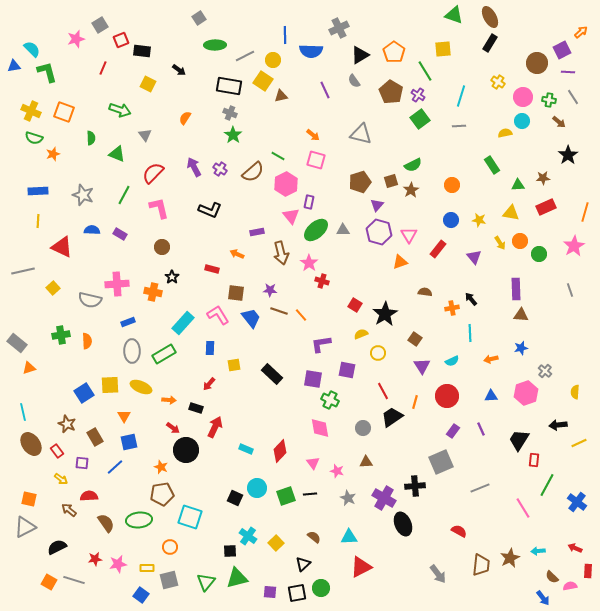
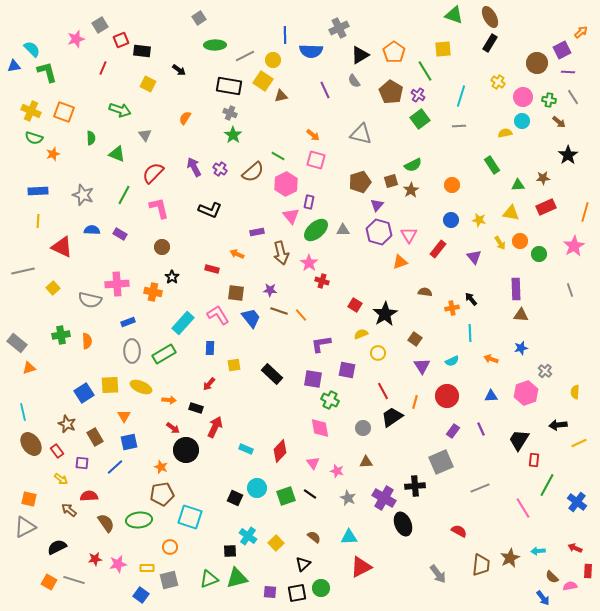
orange arrow at (491, 359): rotated 32 degrees clockwise
black line at (310, 494): rotated 40 degrees clockwise
green triangle at (206, 582): moved 3 px right, 3 px up; rotated 30 degrees clockwise
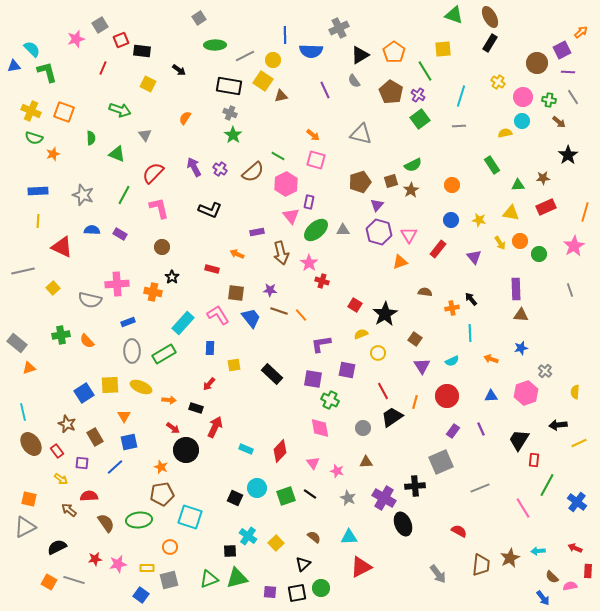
orange semicircle at (87, 341): rotated 140 degrees clockwise
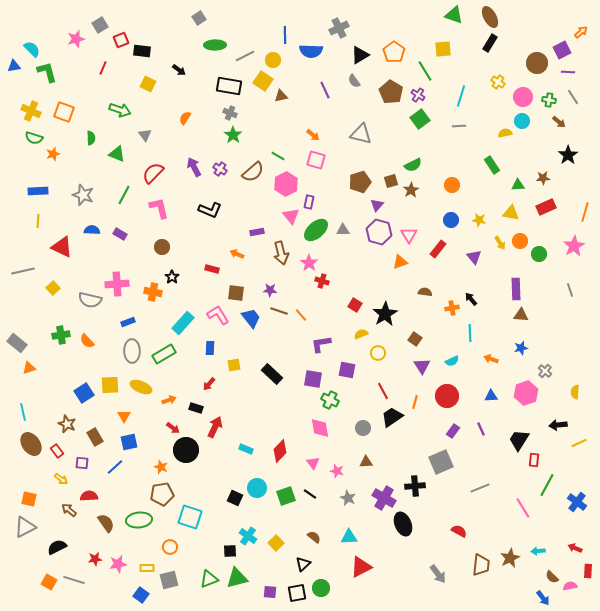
orange arrow at (169, 400): rotated 24 degrees counterclockwise
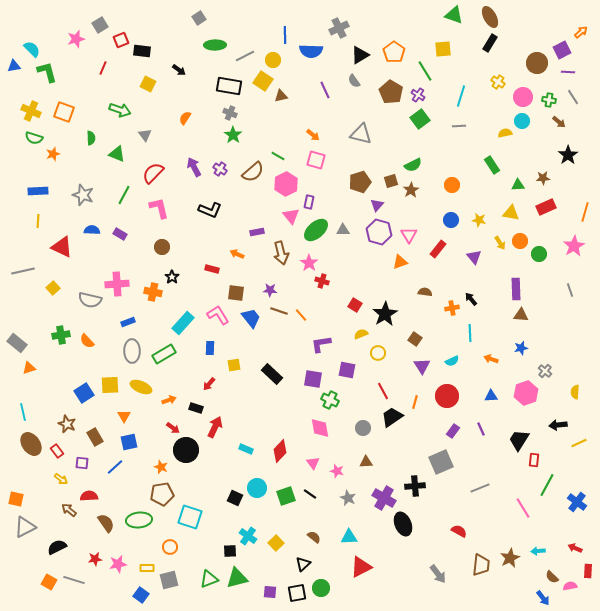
orange square at (29, 499): moved 13 px left
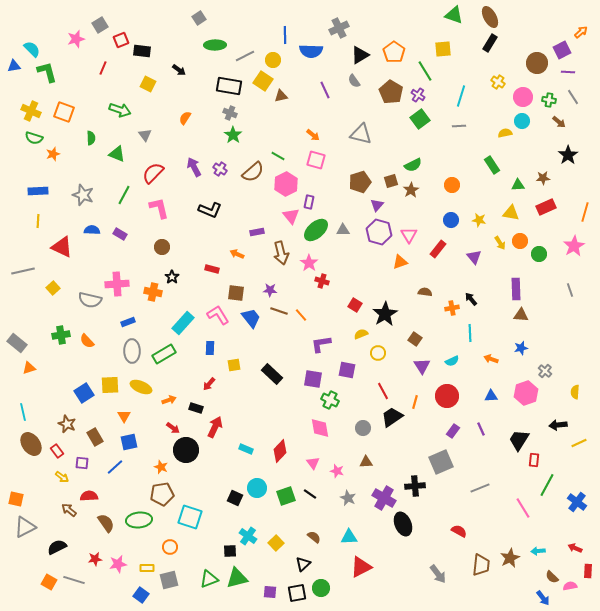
yellow arrow at (61, 479): moved 1 px right, 2 px up
